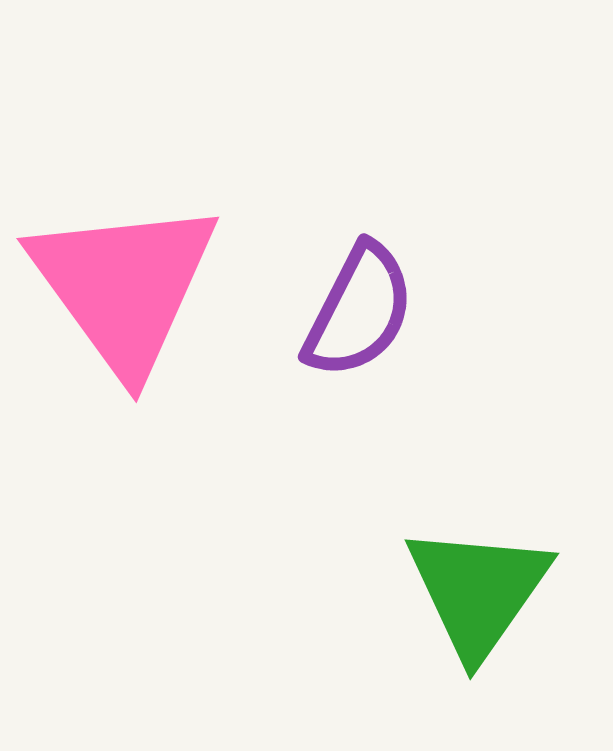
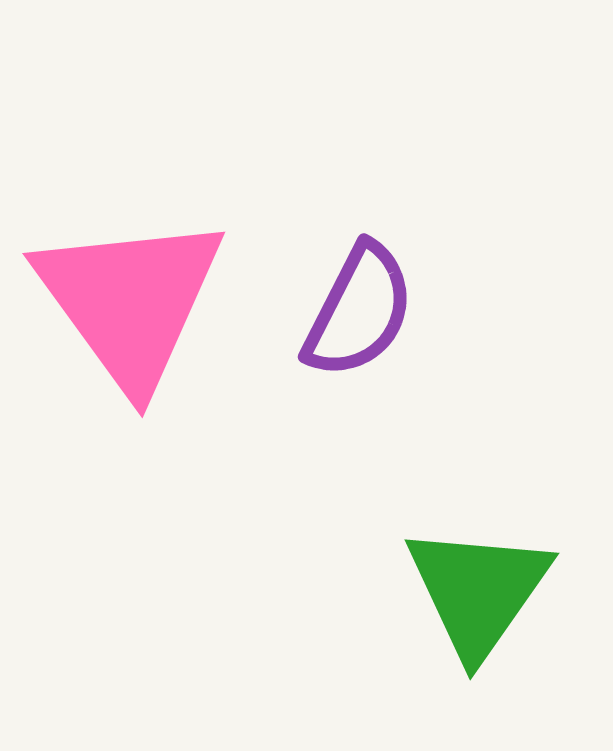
pink triangle: moved 6 px right, 15 px down
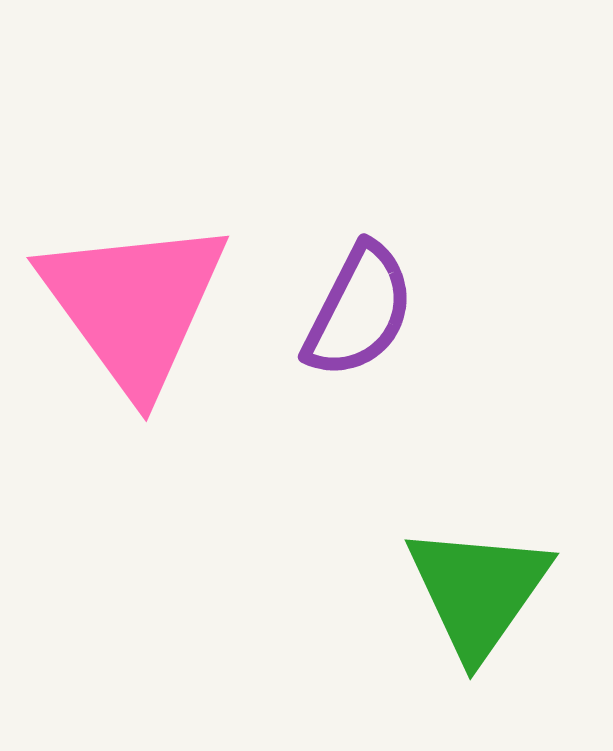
pink triangle: moved 4 px right, 4 px down
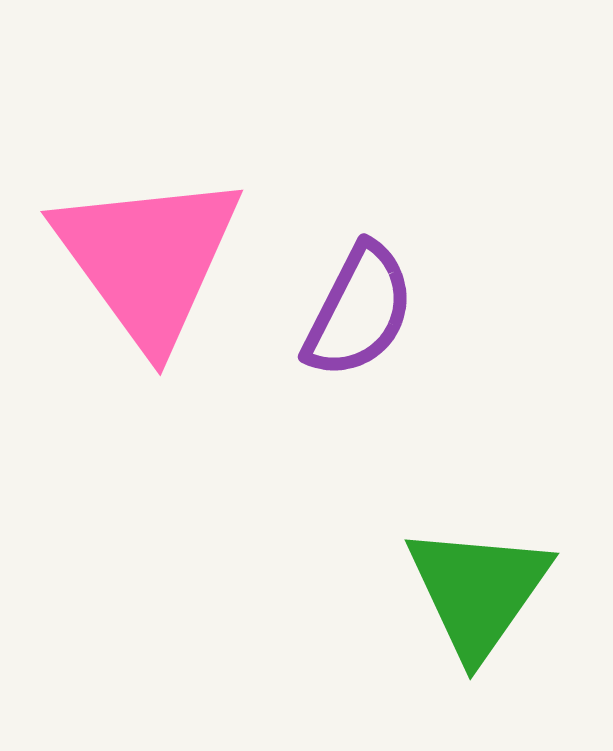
pink triangle: moved 14 px right, 46 px up
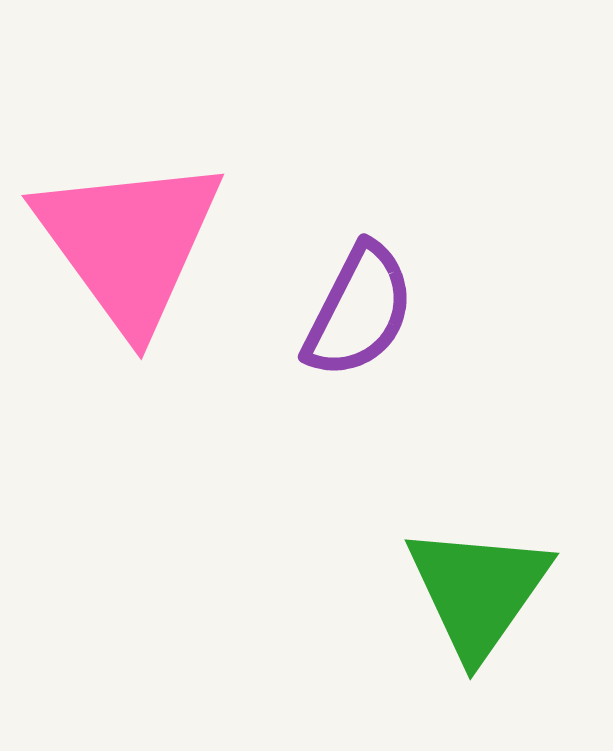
pink triangle: moved 19 px left, 16 px up
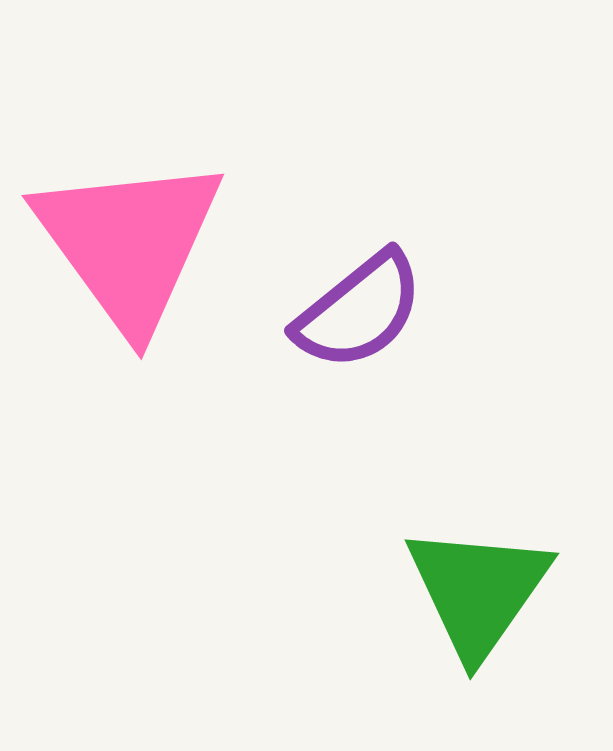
purple semicircle: rotated 24 degrees clockwise
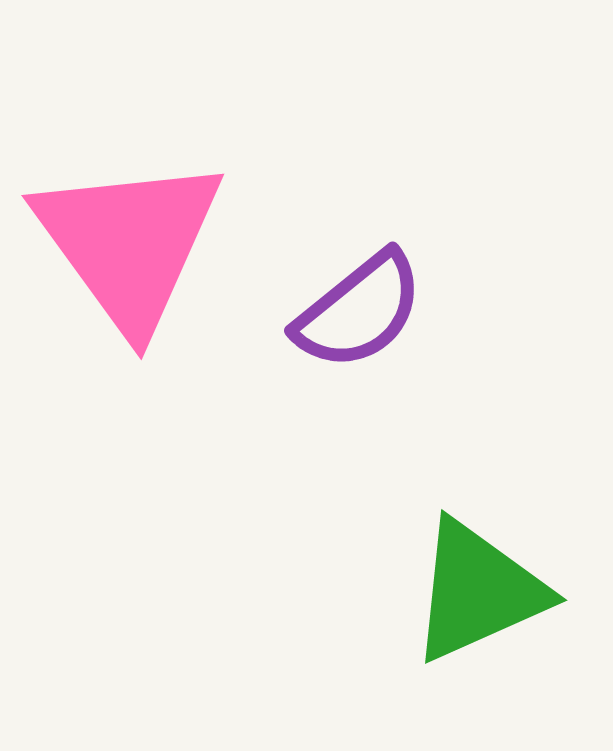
green triangle: rotated 31 degrees clockwise
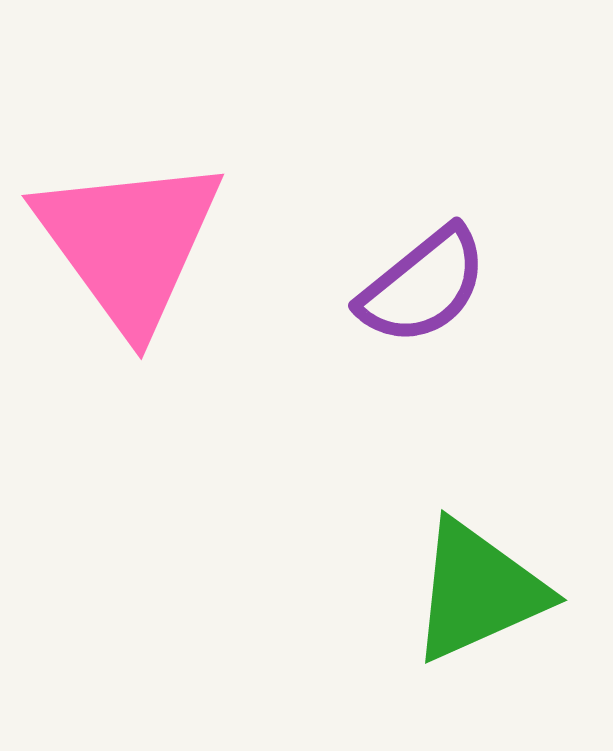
purple semicircle: moved 64 px right, 25 px up
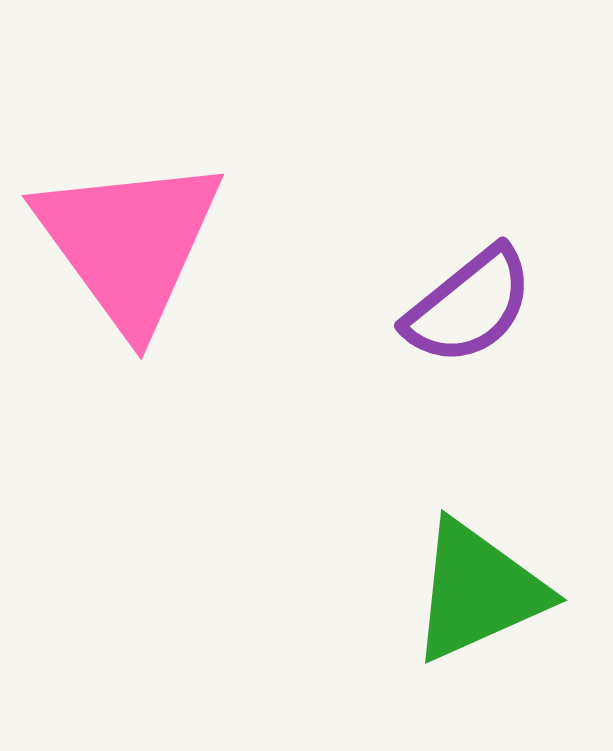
purple semicircle: moved 46 px right, 20 px down
